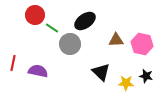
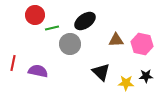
green line: rotated 48 degrees counterclockwise
black star: rotated 16 degrees counterclockwise
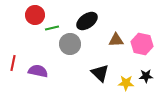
black ellipse: moved 2 px right
black triangle: moved 1 px left, 1 px down
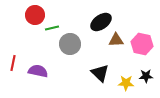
black ellipse: moved 14 px right, 1 px down
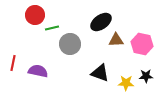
black triangle: rotated 24 degrees counterclockwise
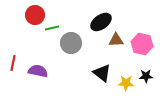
gray circle: moved 1 px right, 1 px up
black triangle: moved 2 px right; rotated 18 degrees clockwise
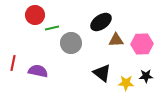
pink hexagon: rotated 15 degrees counterclockwise
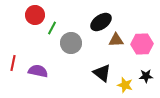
green line: rotated 48 degrees counterclockwise
yellow star: moved 1 px left, 2 px down; rotated 14 degrees clockwise
